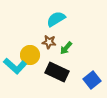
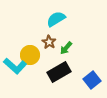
brown star: rotated 24 degrees clockwise
black rectangle: moved 2 px right; rotated 55 degrees counterclockwise
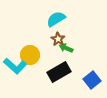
brown star: moved 9 px right, 3 px up
green arrow: rotated 72 degrees clockwise
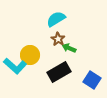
green arrow: moved 3 px right
blue square: rotated 18 degrees counterclockwise
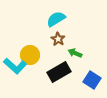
green arrow: moved 6 px right, 5 px down
